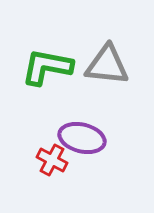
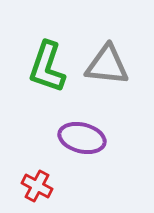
green L-shape: rotated 82 degrees counterclockwise
red cross: moved 15 px left, 26 px down
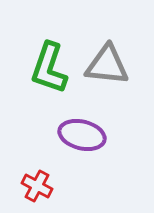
green L-shape: moved 2 px right, 1 px down
purple ellipse: moved 3 px up
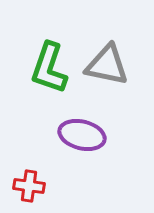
gray triangle: rotated 6 degrees clockwise
red cross: moved 8 px left; rotated 20 degrees counterclockwise
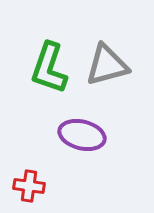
gray triangle: rotated 27 degrees counterclockwise
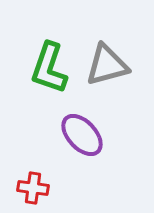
purple ellipse: rotated 33 degrees clockwise
red cross: moved 4 px right, 2 px down
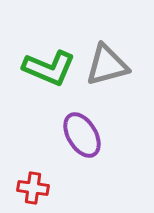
green L-shape: rotated 86 degrees counterclockwise
purple ellipse: rotated 12 degrees clockwise
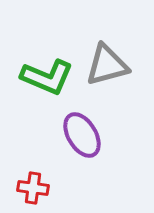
green L-shape: moved 2 px left, 9 px down
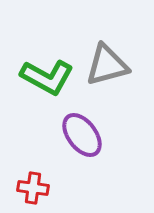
green L-shape: rotated 6 degrees clockwise
purple ellipse: rotated 6 degrees counterclockwise
